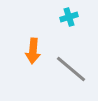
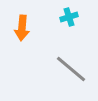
orange arrow: moved 11 px left, 23 px up
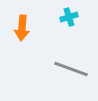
gray line: rotated 20 degrees counterclockwise
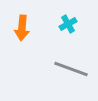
cyan cross: moved 1 px left, 7 px down; rotated 12 degrees counterclockwise
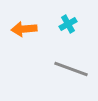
orange arrow: moved 2 px right, 1 px down; rotated 80 degrees clockwise
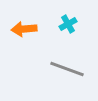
gray line: moved 4 px left
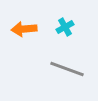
cyan cross: moved 3 px left, 3 px down
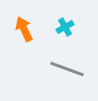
orange arrow: rotated 70 degrees clockwise
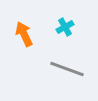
orange arrow: moved 5 px down
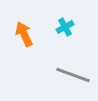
gray line: moved 6 px right, 6 px down
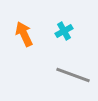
cyan cross: moved 1 px left, 4 px down
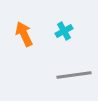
gray line: moved 1 px right; rotated 28 degrees counterclockwise
